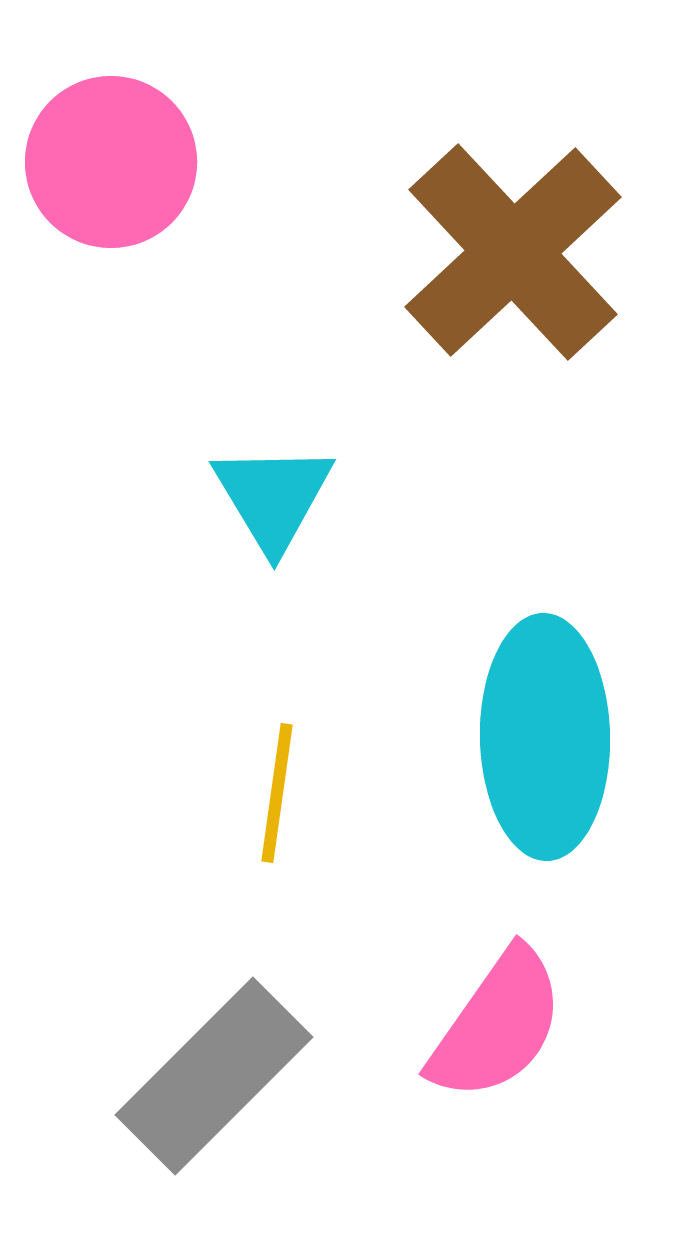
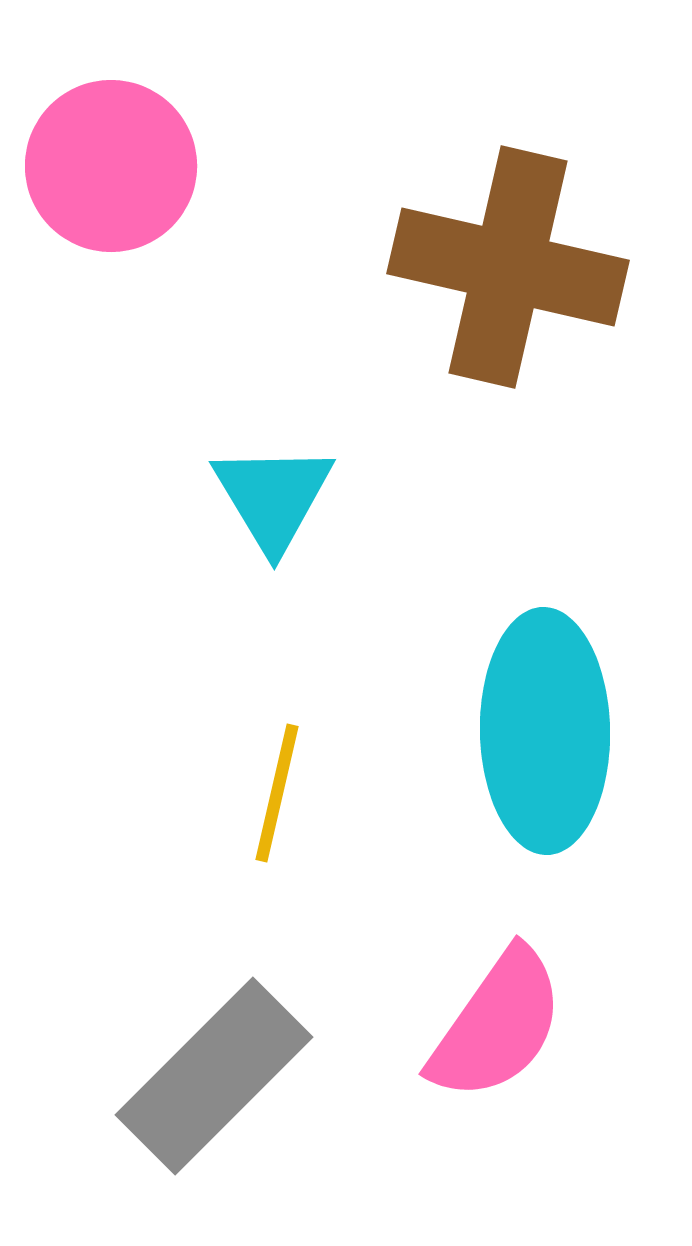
pink circle: moved 4 px down
brown cross: moved 5 px left, 15 px down; rotated 34 degrees counterclockwise
cyan ellipse: moved 6 px up
yellow line: rotated 5 degrees clockwise
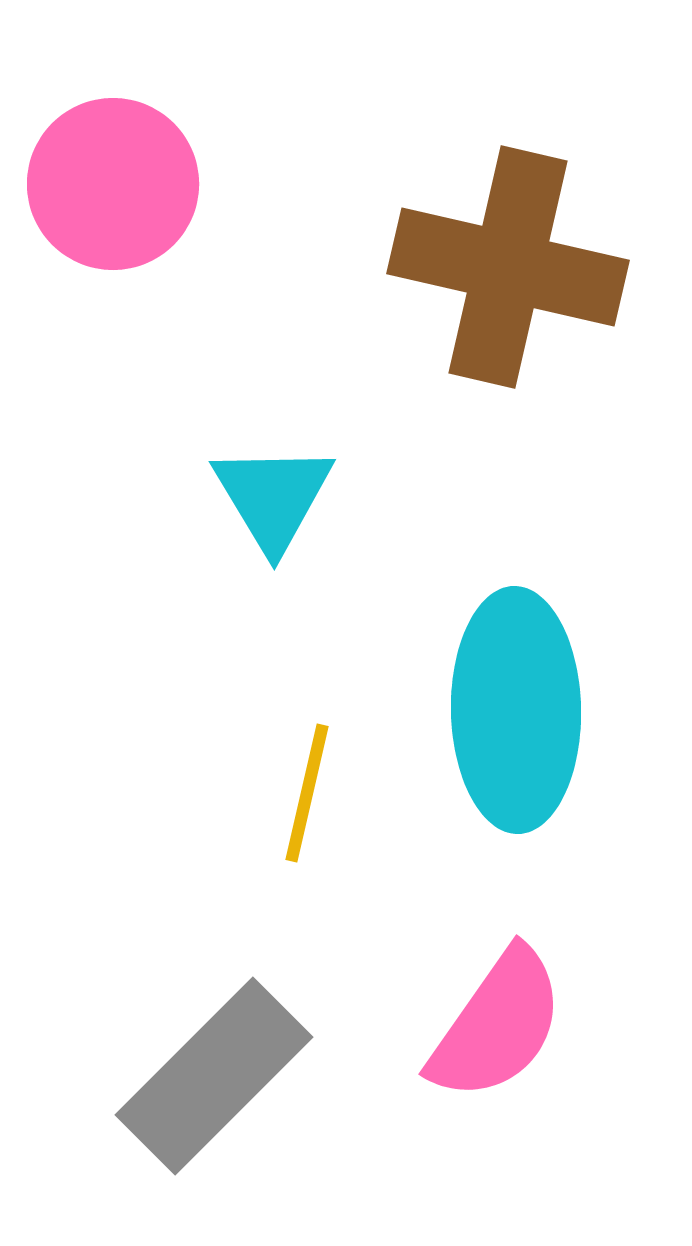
pink circle: moved 2 px right, 18 px down
cyan ellipse: moved 29 px left, 21 px up
yellow line: moved 30 px right
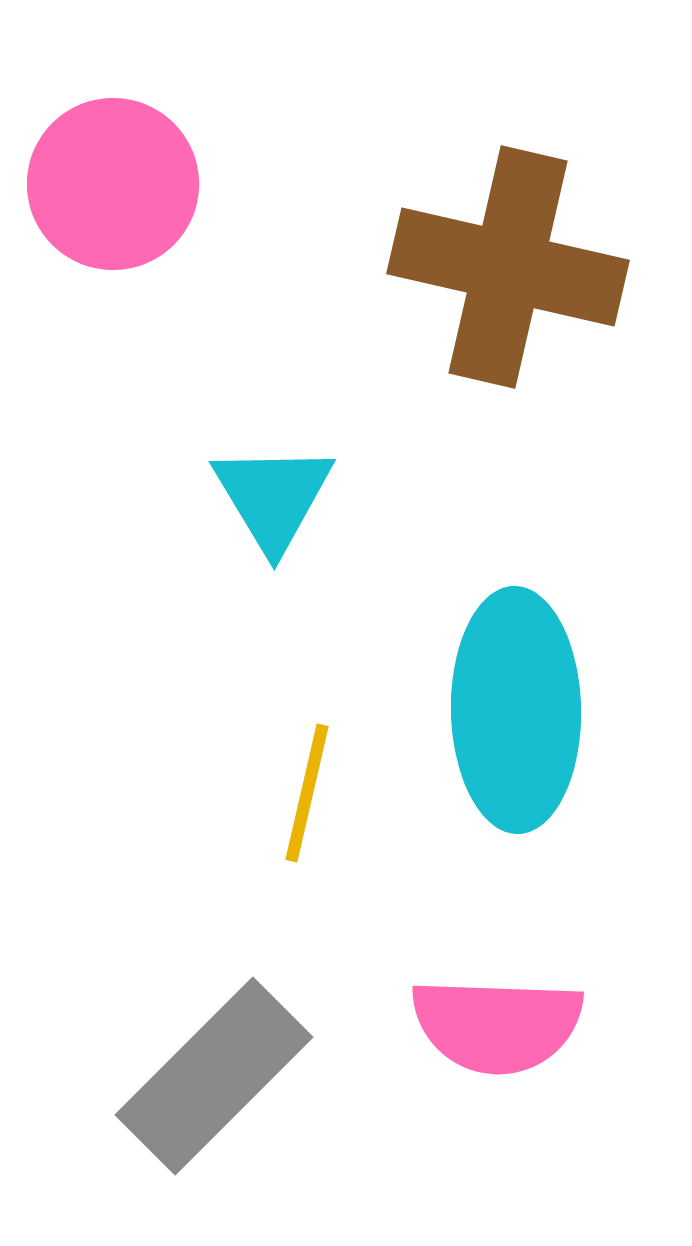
pink semicircle: rotated 57 degrees clockwise
